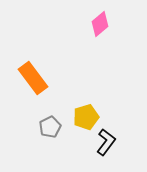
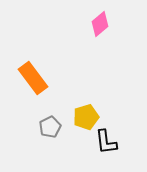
black L-shape: rotated 136 degrees clockwise
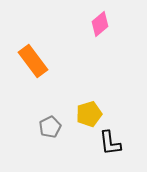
orange rectangle: moved 17 px up
yellow pentagon: moved 3 px right, 3 px up
black L-shape: moved 4 px right, 1 px down
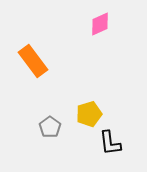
pink diamond: rotated 15 degrees clockwise
gray pentagon: rotated 10 degrees counterclockwise
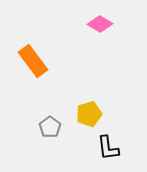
pink diamond: rotated 55 degrees clockwise
black L-shape: moved 2 px left, 5 px down
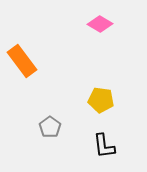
orange rectangle: moved 11 px left
yellow pentagon: moved 12 px right, 14 px up; rotated 25 degrees clockwise
black L-shape: moved 4 px left, 2 px up
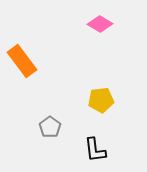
yellow pentagon: rotated 15 degrees counterclockwise
black L-shape: moved 9 px left, 4 px down
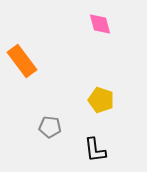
pink diamond: rotated 45 degrees clockwise
yellow pentagon: rotated 25 degrees clockwise
gray pentagon: rotated 30 degrees counterclockwise
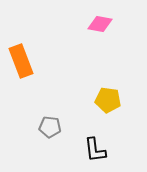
pink diamond: rotated 65 degrees counterclockwise
orange rectangle: moved 1 px left; rotated 16 degrees clockwise
yellow pentagon: moved 7 px right; rotated 10 degrees counterclockwise
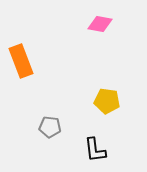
yellow pentagon: moved 1 px left, 1 px down
